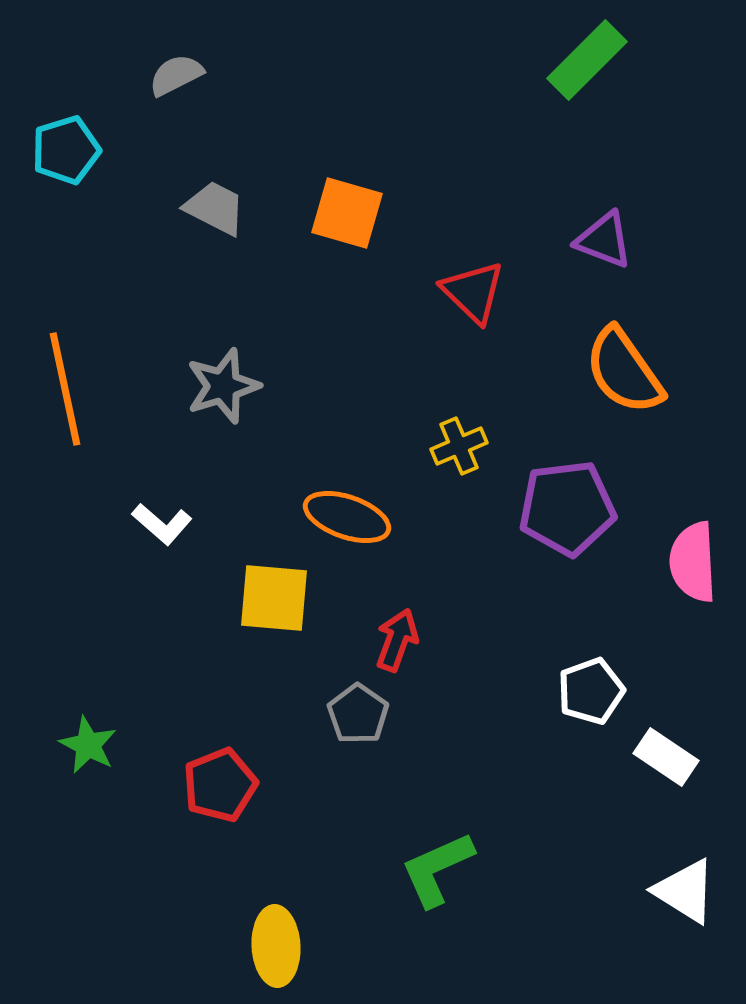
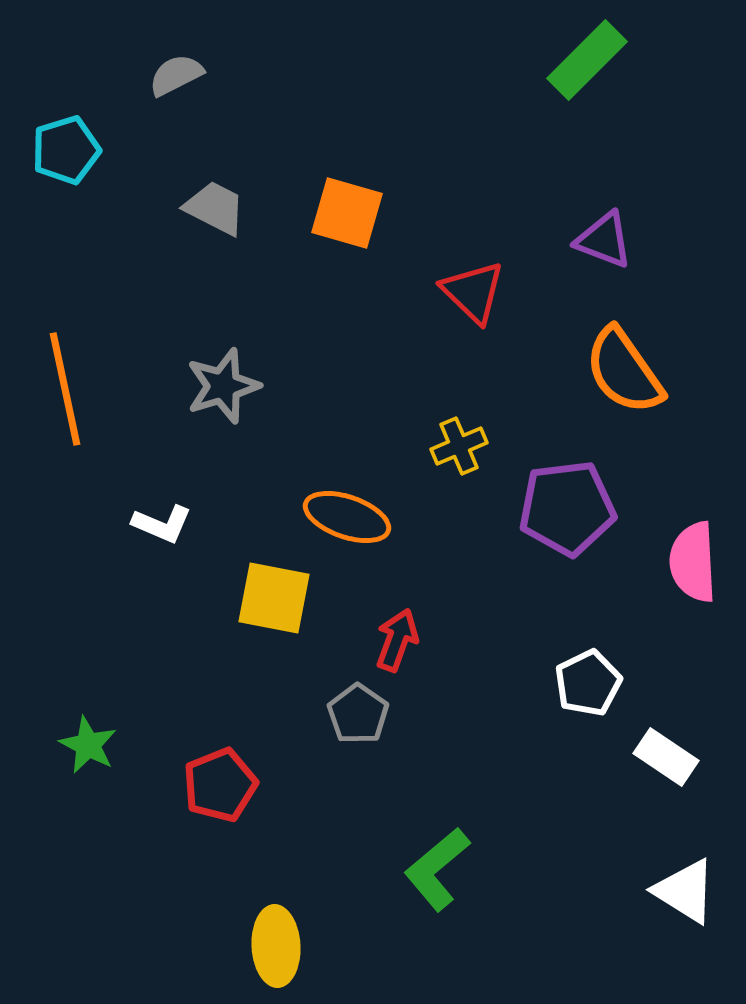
white L-shape: rotated 18 degrees counterclockwise
yellow square: rotated 6 degrees clockwise
white pentagon: moved 3 px left, 8 px up; rotated 6 degrees counterclockwise
green L-shape: rotated 16 degrees counterclockwise
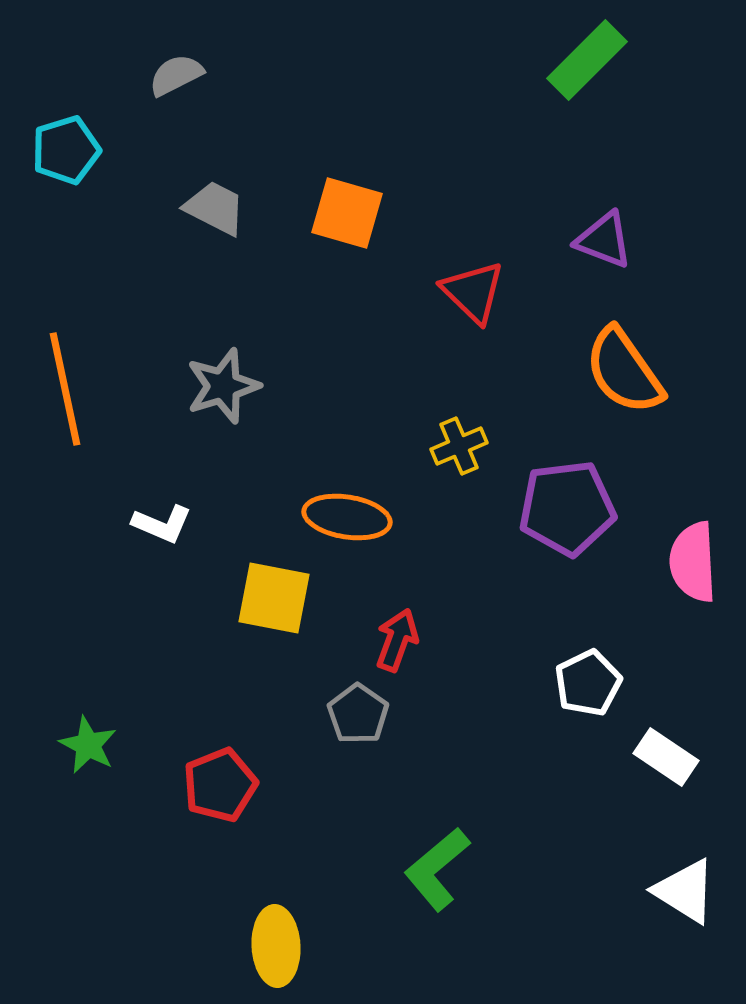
orange ellipse: rotated 10 degrees counterclockwise
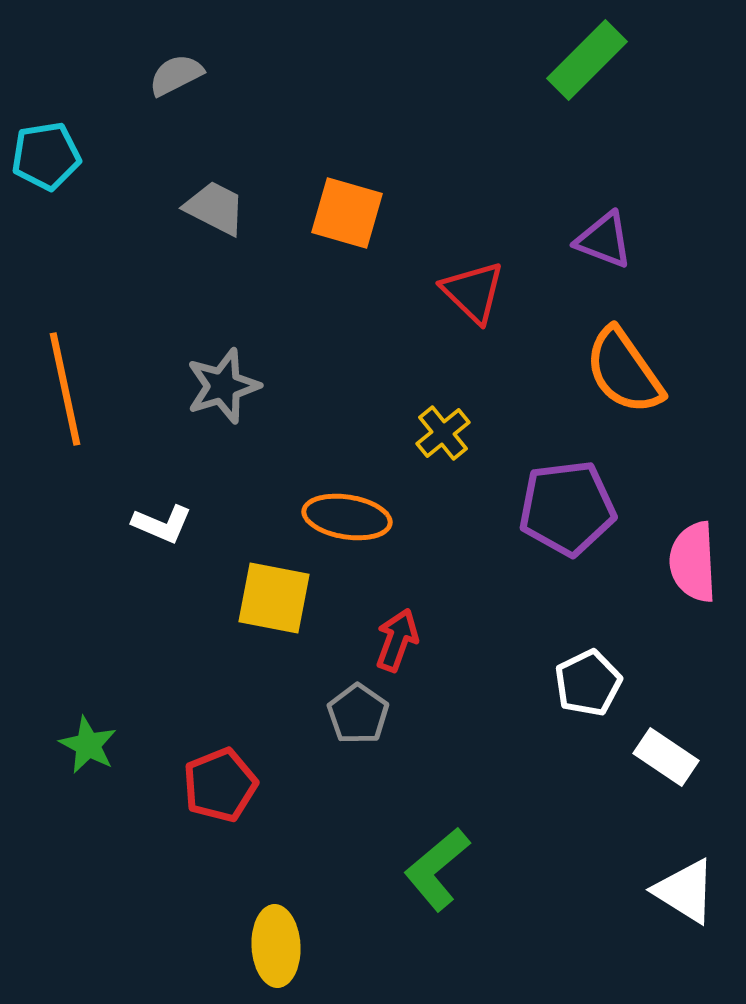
cyan pentagon: moved 20 px left, 6 px down; rotated 8 degrees clockwise
yellow cross: moved 16 px left, 13 px up; rotated 16 degrees counterclockwise
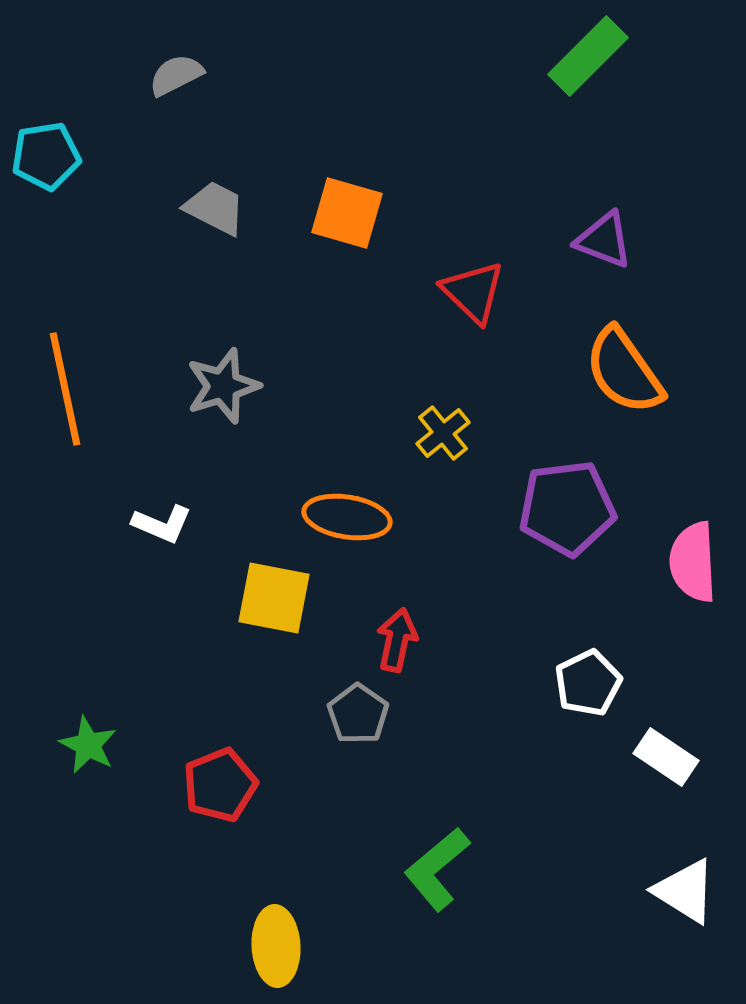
green rectangle: moved 1 px right, 4 px up
red arrow: rotated 8 degrees counterclockwise
